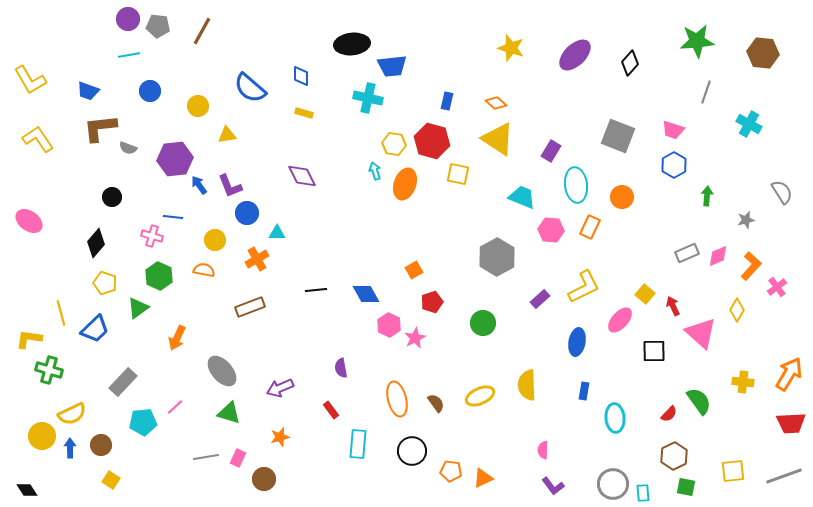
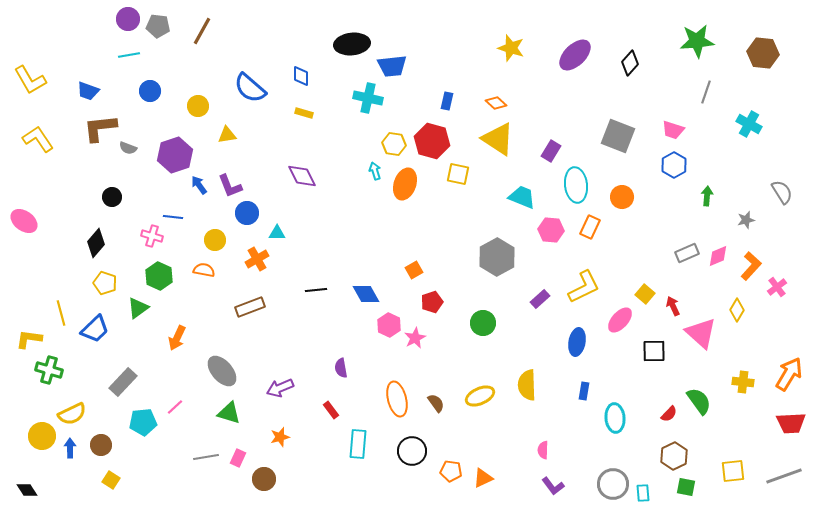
purple hexagon at (175, 159): moved 4 px up; rotated 12 degrees counterclockwise
pink ellipse at (29, 221): moved 5 px left
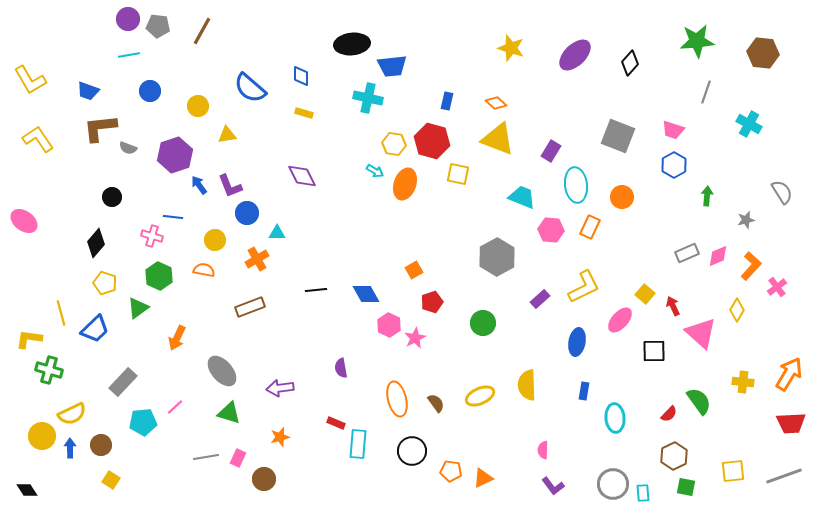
yellow triangle at (498, 139): rotated 12 degrees counterclockwise
cyan arrow at (375, 171): rotated 138 degrees clockwise
purple arrow at (280, 388): rotated 16 degrees clockwise
red rectangle at (331, 410): moved 5 px right, 13 px down; rotated 30 degrees counterclockwise
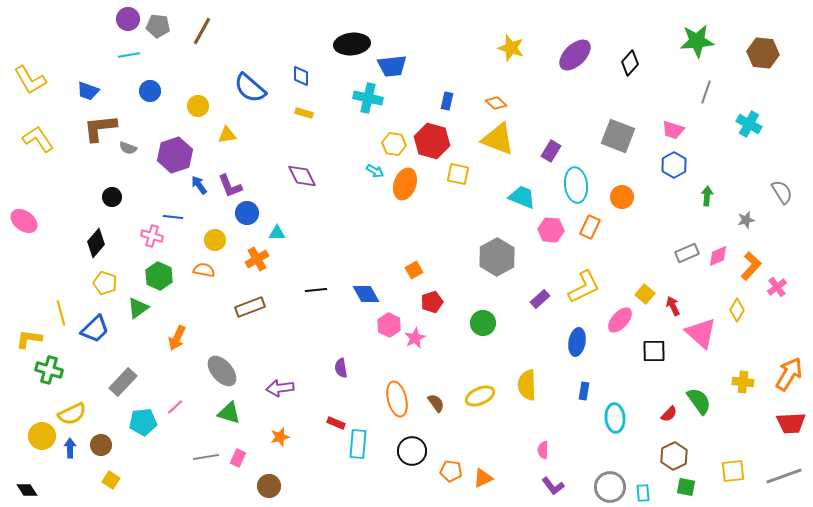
brown circle at (264, 479): moved 5 px right, 7 px down
gray circle at (613, 484): moved 3 px left, 3 px down
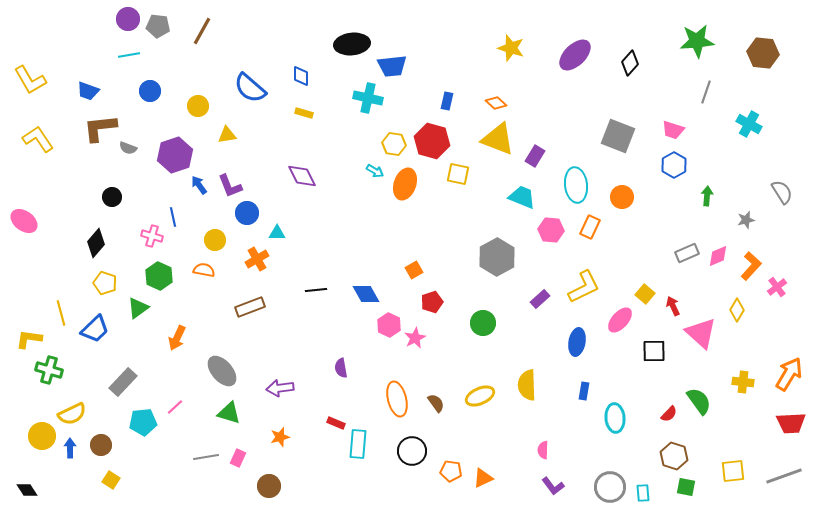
purple rectangle at (551, 151): moved 16 px left, 5 px down
blue line at (173, 217): rotated 72 degrees clockwise
brown hexagon at (674, 456): rotated 16 degrees counterclockwise
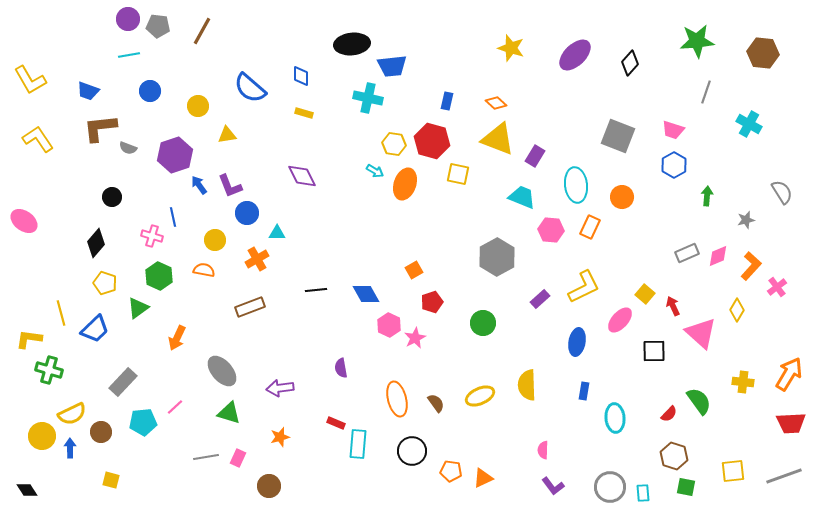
brown circle at (101, 445): moved 13 px up
yellow square at (111, 480): rotated 18 degrees counterclockwise
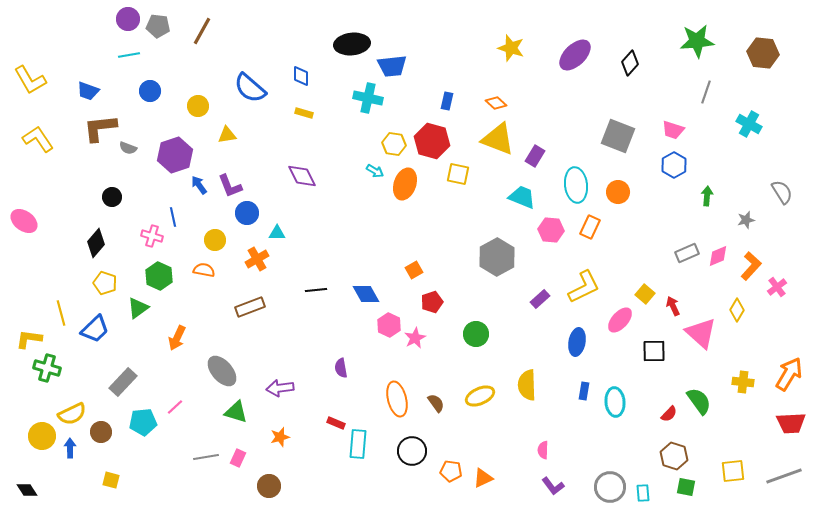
orange circle at (622, 197): moved 4 px left, 5 px up
green circle at (483, 323): moved 7 px left, 11 px down
green cross at (49, 370): moved 2 px left, 2 px up
green triangle at (229, 413): moved 7 px right, 1 px up
cyan ellipse at (615, 418): moved 16 px up
